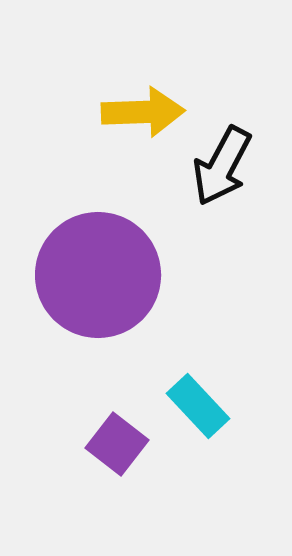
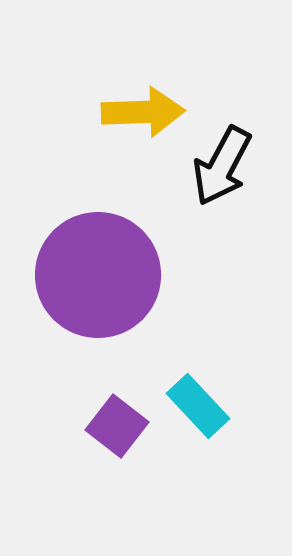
purple square: moved 18 px up
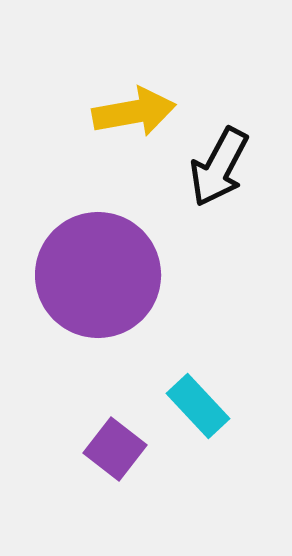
yellow arrow: moved 9 px left; rotated 8 degrees counterclockwise
black arrow: moved 3 px left, 1 px down
purple square: moved 2 px left, 23 px down
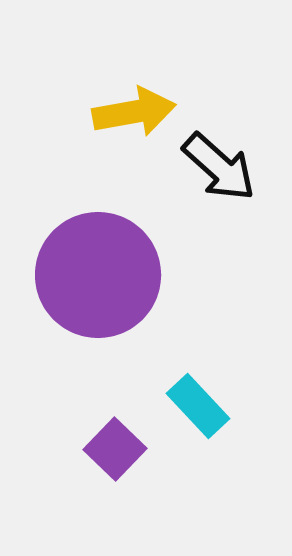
black arrow: rotated 76 degrees counterclockwise
purple square: rotated 6 degrees clockwise
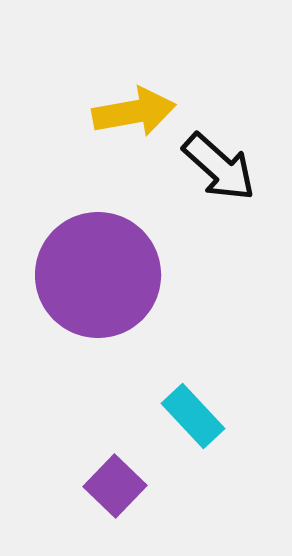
cyan rectangle: moved 5 px left, 10 px down
purple square: moved 37 px down
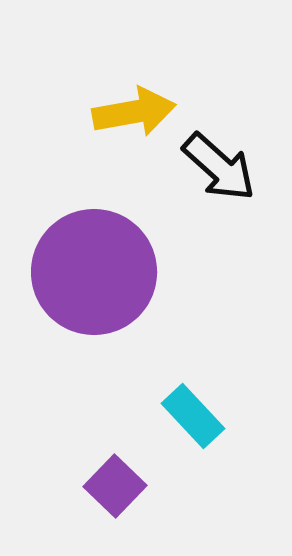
purple circle: moved 4 px left, 3 px up
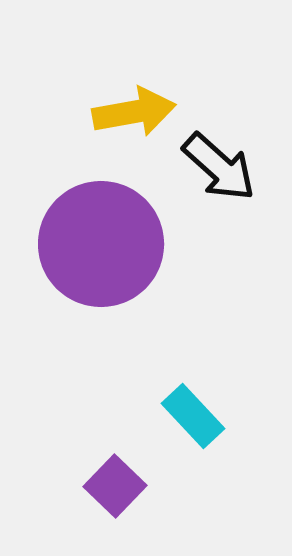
purple circle: moved 7 px right, 28 px up
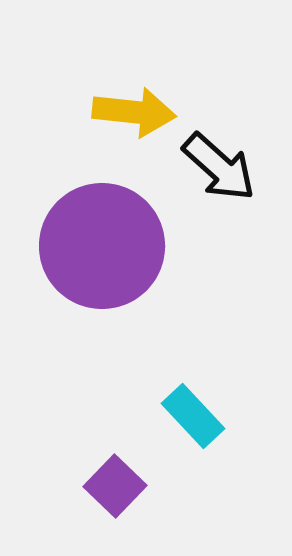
yellow arrow: rotated 16 degrees clockwise
purple circle: moved 1 px right, 2 px down
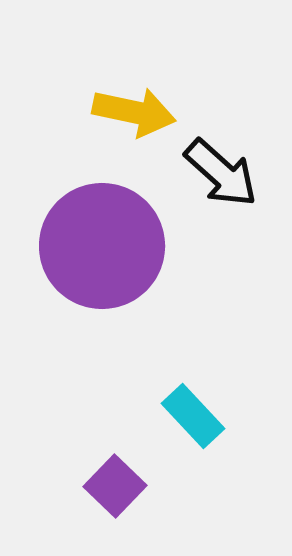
yellow arrow: rotated 6 degrees clockwise
black arrow: moved 2 px right, 6 px down
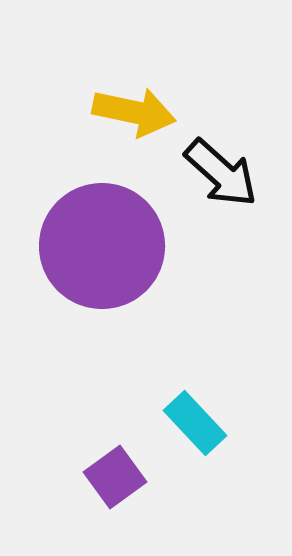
cyan rectangle: moved 2 px right, 7 px down
purple square: moved 9 px up; rotated 10 degrees clockwise
